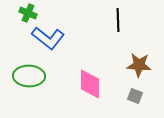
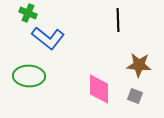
pink diamond: moved 9 px right, 5 px down
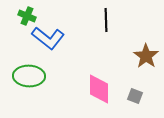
green cross: moved 1 px left, 3 px down
black line: moved 12 px left
brown star: moved 7 px right, 9 px up; rotated 30 degrees clockwise
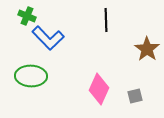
blue L-shape: rotated 8 degrees clockwise
brown star: moved 1 px right, 7 px up
green ellipse: moved 2 px right
pink diamond: rotated 24 degrees clockwise
gray square: rotated 35 degrees counterclockwise
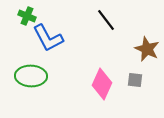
black line: rotated 35 degrees counterclockwise
blue L-shape: rotated 16 degrees clockwise
brown star: rotated 10 degrees counterclockwise
pink diamond: moved 3 px right, 5 px up
gray square: moved 16 px up; rotated 21 degrees clockwise
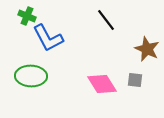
pink diamond: rotated 56 degrees counterclockwise
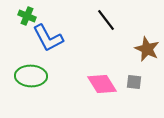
gray square: moved 1 px left, 2 px down
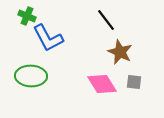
brown star: moved 27 px left, 3 px down
